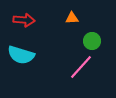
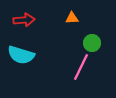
red arrow: rotated 10 degrees counterclockwise
green circle: moved 2 px down
pink line: rotated 16 degrees counterclockwise
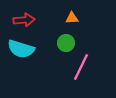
green circle: moved 26 px left
cyan semicircle: moved 6 px up
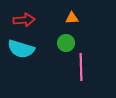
pink line: rotated 28 degrees counterclockwise
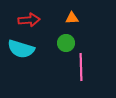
red arrow: moved 5 px right
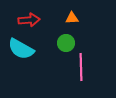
cyan semicircle: rotated 12 degrees clockwise
